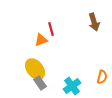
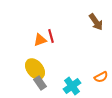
brown arrow: moved 2 px right; rotated 18 degrees counterclockwise
red line: moved 7 px down
orange triangle: moved 1 px left
orange semicircle: moved 1 px left; rotated 48 degrees clockwise
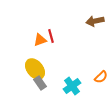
brown arrow: moved 1 px left, 1 px up; rotated 114 degrees clockwise
orange semicircle: rotated 16 degrees counterclockwise
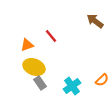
brown arrow: rotated 48 degrees clockwise
red line: rotated 24 degrees counterclockwise
orange triangle: moved 13 px left, 5 px down
yellow ellipse: moved 1 px left, 2 px up; rotated 30 degrees counterclockwise
orange semicircle: moved 1 px right, 3 px down
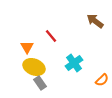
orange triangle: moved 2 px down; rotated 40 degrees counterclockwise
cyan cross: moved 2 px right, 23 px up
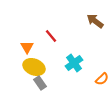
orange semicircle: moved 1 px up
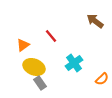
orange triangle: moved 4 px left, 2 px up; rotated 24 degrees clockwise
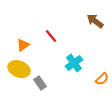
yellow ellipse: moved 15 px left, 2 px down
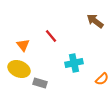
orange triangle: rotated 32 degrees counterclockwise
cyan cross: rotated 24 degrees clockwise
gray rectangle: rotated 40 degrees counterclockwise
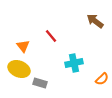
orange triangle: moved 1 px down
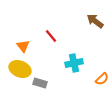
yellow ellipse: moved 1 px right
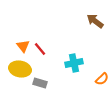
red line: moved 11 px left, 13 px down
yellow ellipse: rotated 10 degrees counterclockwise
